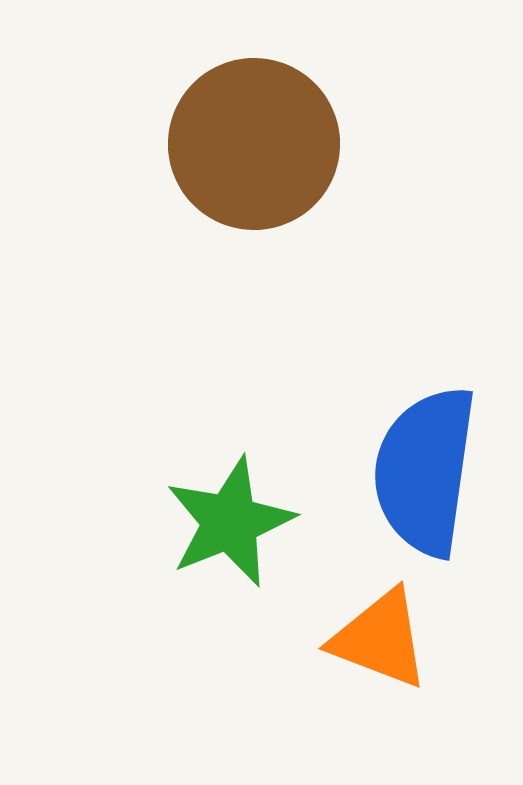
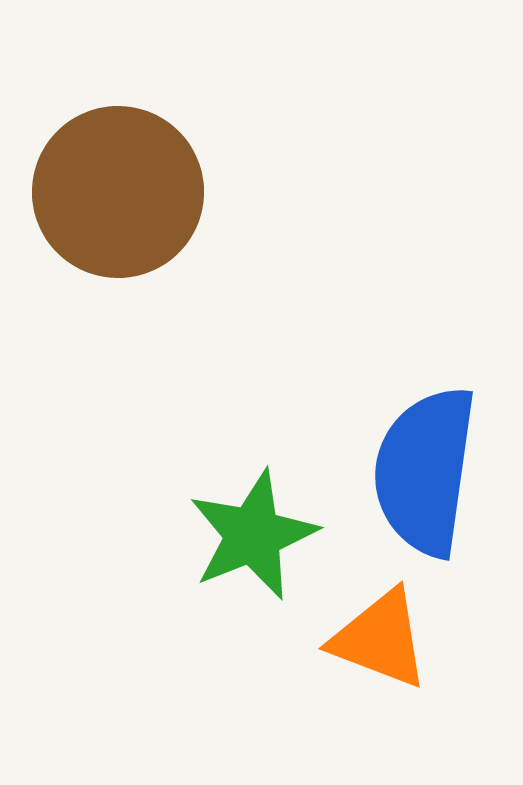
brown circle: moved 136 px left, 48 px down
green star: moved 23 px right, 13 px down
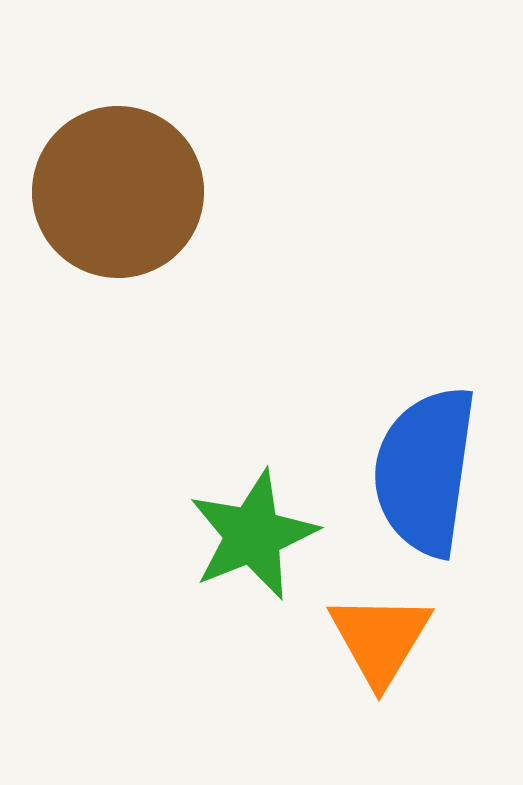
orange triangle: rotated 40 degrees clockwise
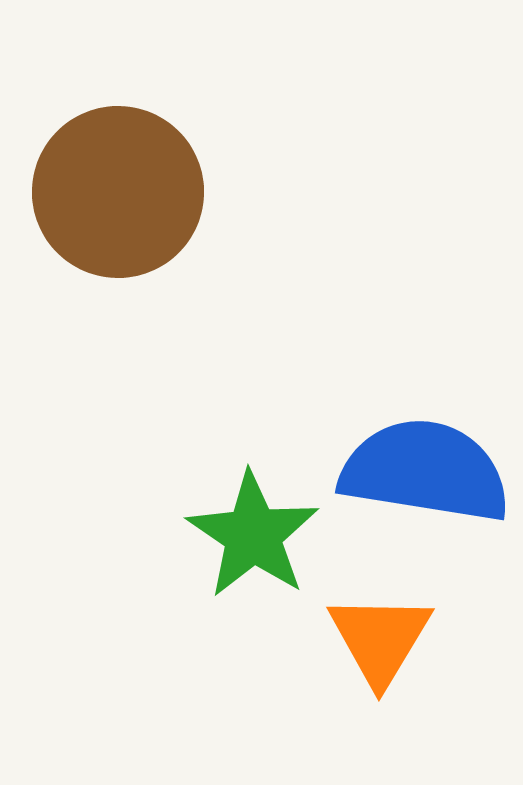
blue semicircle: rotated 91 degrees clockwise
green star: rotated 16 degrees counterclockwise
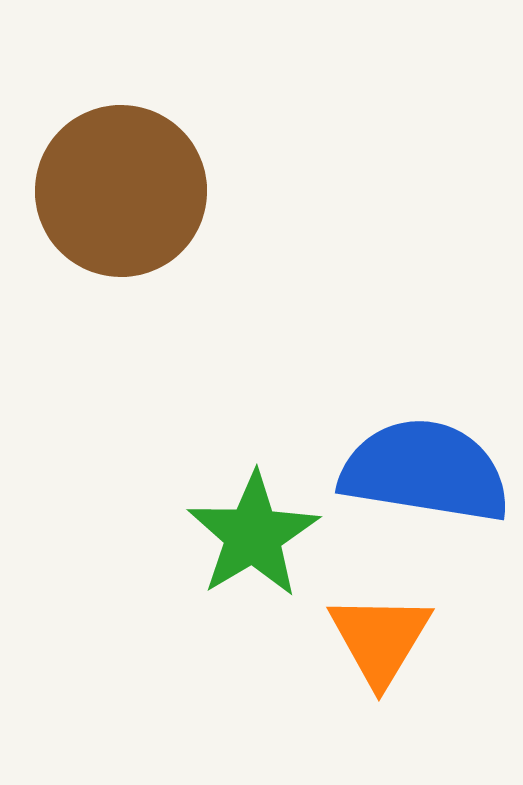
brown circle: moved 3 px right, 1 px up
green star: rotated 7 degrees clockwise
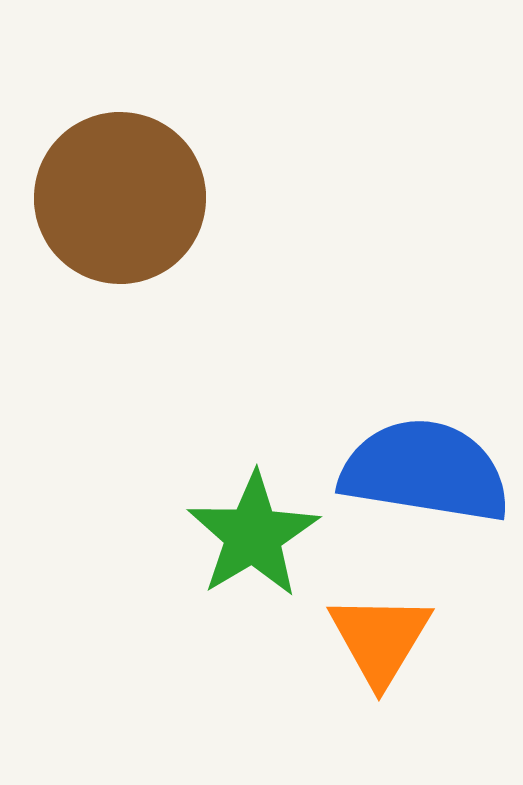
brown circle: moved 1 px left, 7 px down
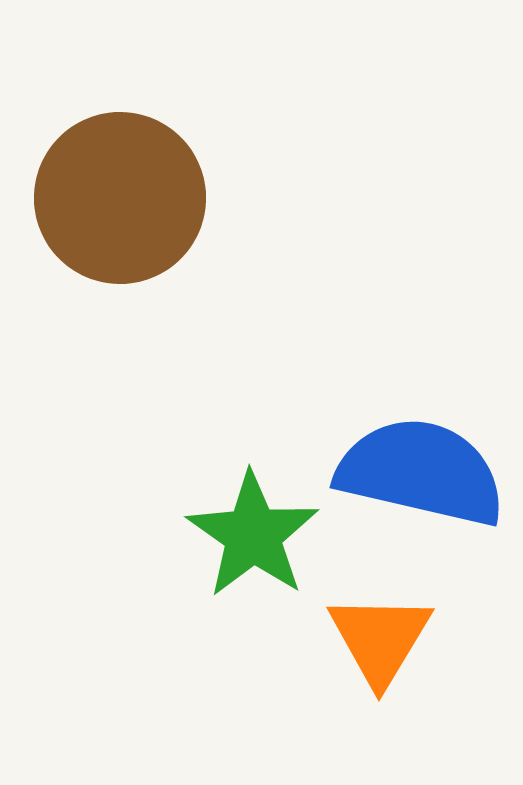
blue semicircle: moved 4 px left, 1 px down; rotated 4 degrees clockwise
green star: rotated 6 degrees counterclockwise
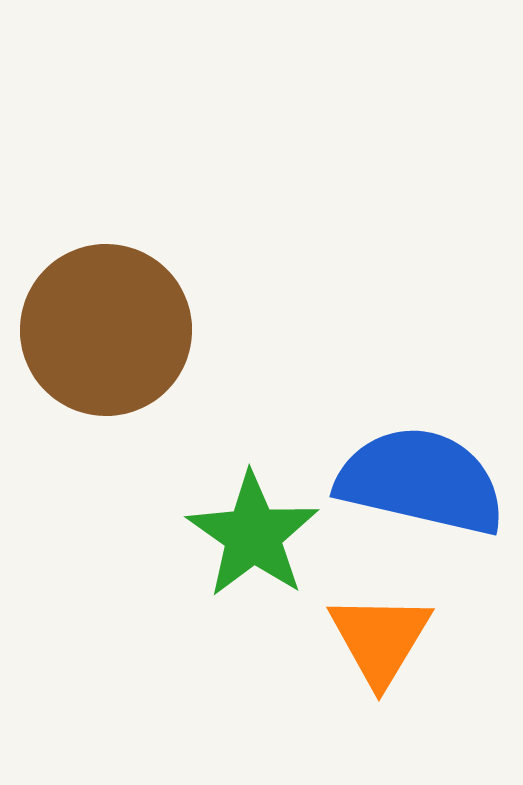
brown circle: moved 14 px left, 132 px down
blue semicircle: moved 9 px down
